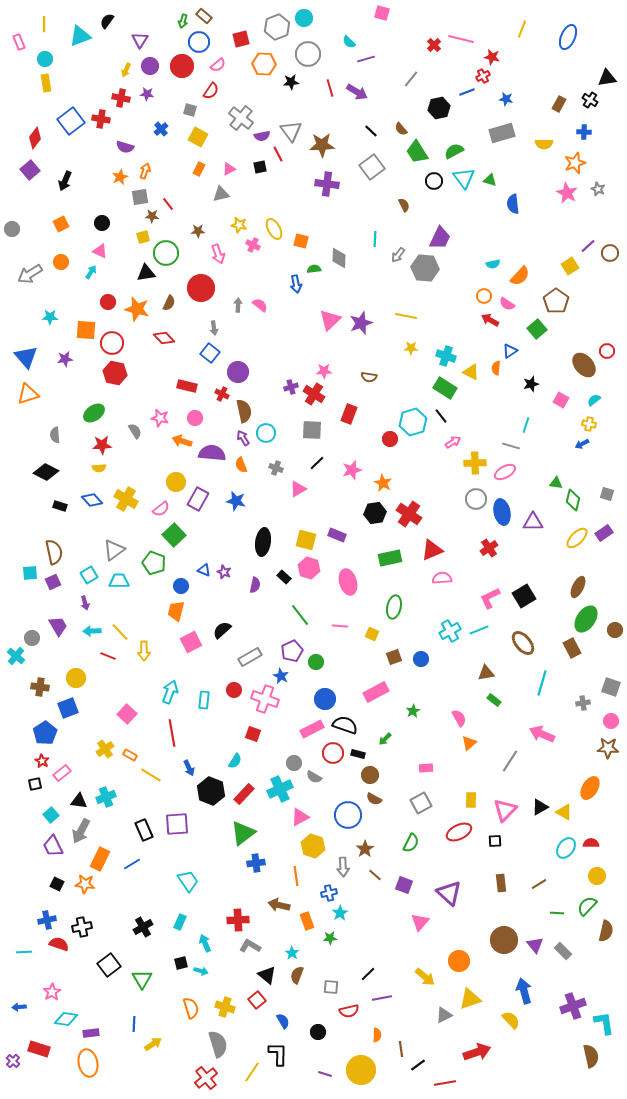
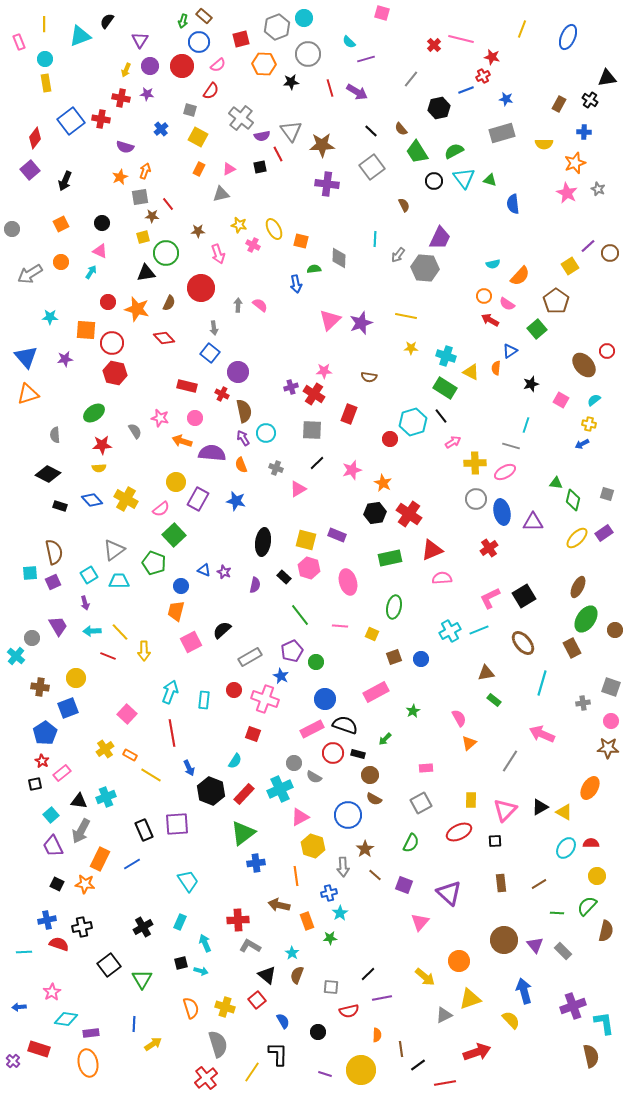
blue line at (467, 92): moved 1 px left, 2 px up
black diamond at (46, 472): moved 2 px right, 2 px down
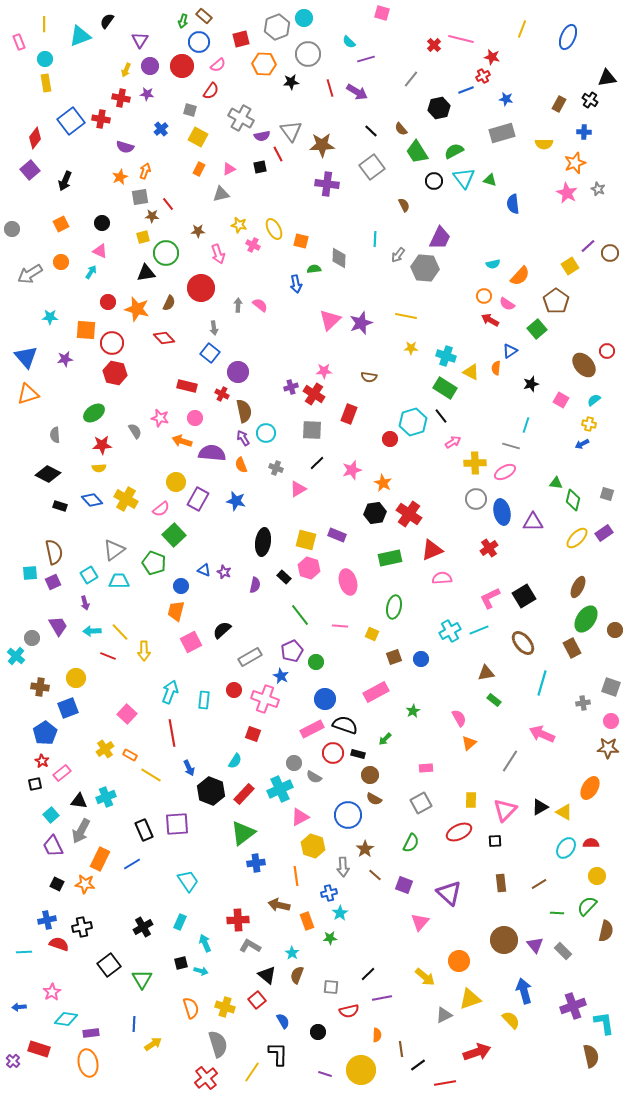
gray cross at (241, 118): rotated 10 degrees counterclockwise
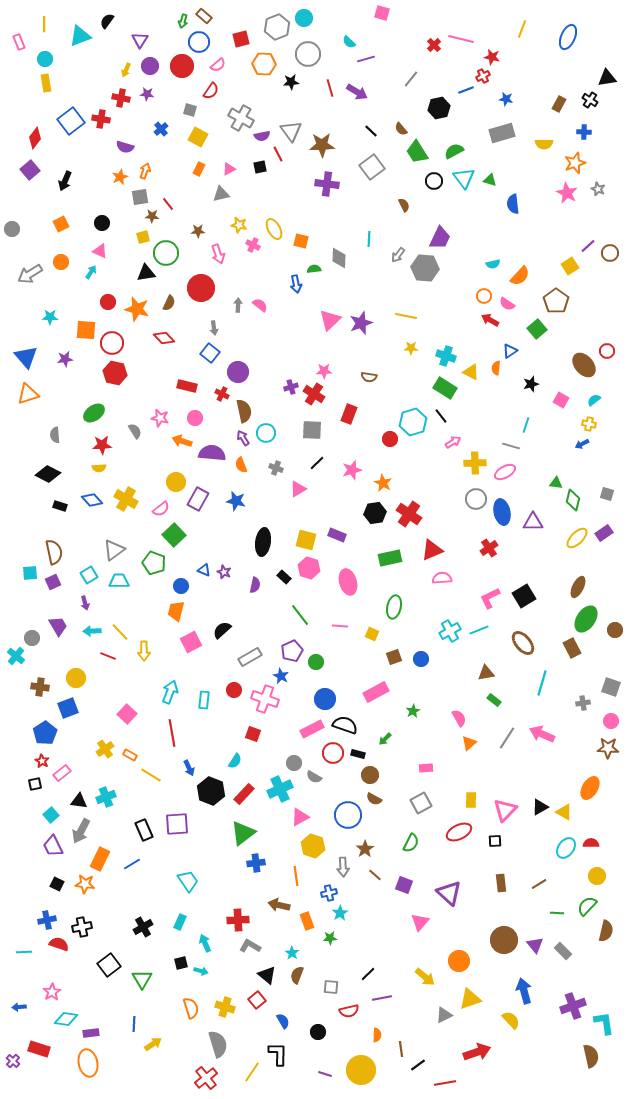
cyan line at (375, 239): moved 6 px left
gray line at (510, 761): moved 3 px left, 23 px up
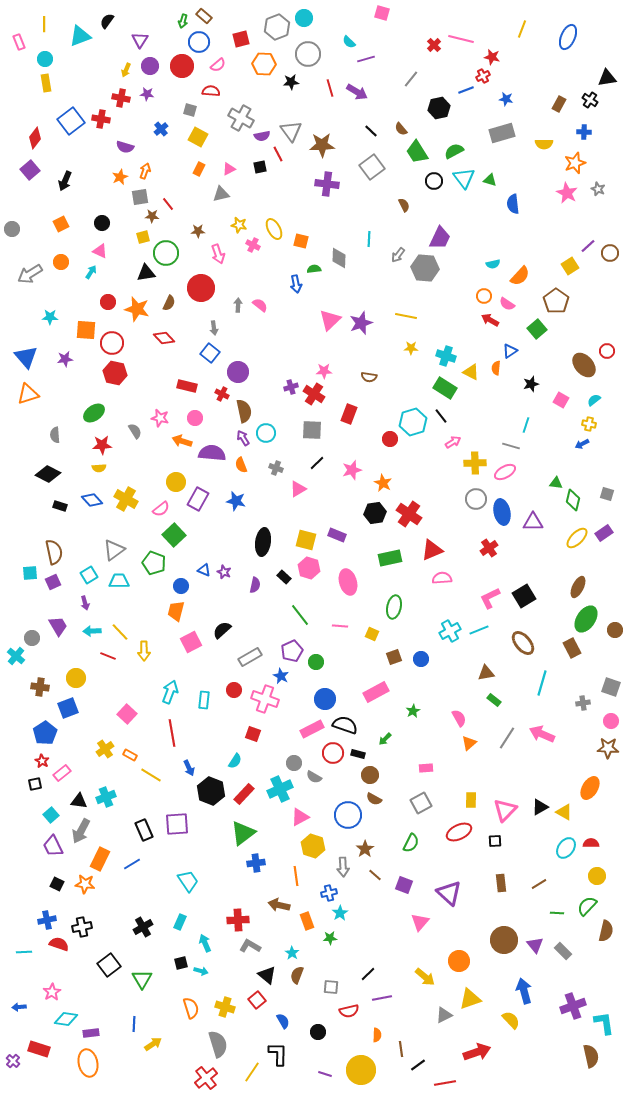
red semicircle at (211, 91): rotated 120 degrees counterclockwise
